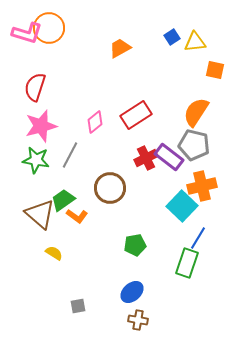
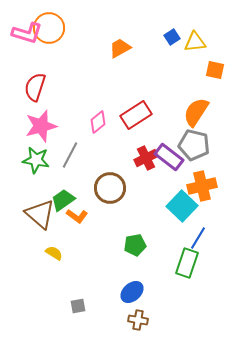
pink diamond: moved 3 px right
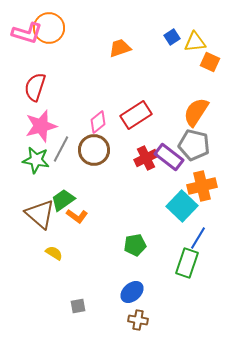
orange trapezoid: rotated 10 degrees clockwise
orange square: moved 5 px left, 8 px up; rotated 12 degrees clockwise
gray line: moved 9 px left, 6 px up
brown circle: moved 16 px left, 38 px up
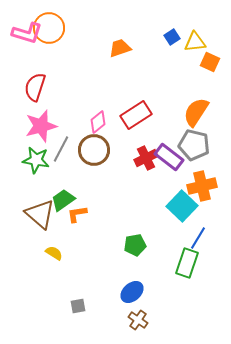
orange L-shape: moved 2 px up; rotated 135 degrees clockwise
brown cross: rotated 24 degrees clockwise
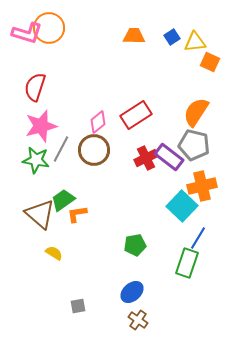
orange trapezoid: moved 14 px right, 12 px up; rotated 20 degrees clockwise
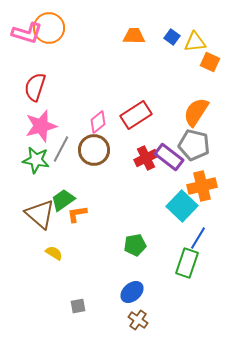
blue square: rotated 21 degrees counterclockwise
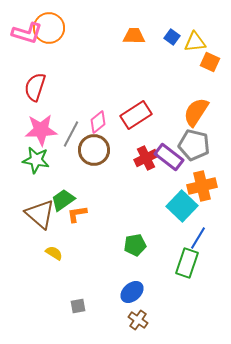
pink star: moved 4 px down; rotated 12 degrees clockwise
gray line: moved 10 px right, 15 px up
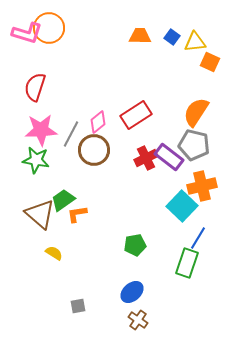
orange trapezoid: moved 6 px right
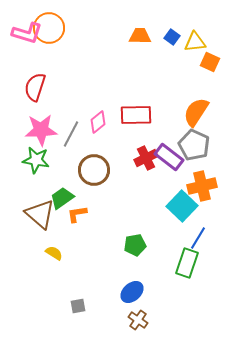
red rectangle: rotated 32 degrees clockwise
gray pentagon: rotated 12 degrees clockwise
brown circle: moved 20 px down
green trapezoid: moved 1 px left, 2 px up
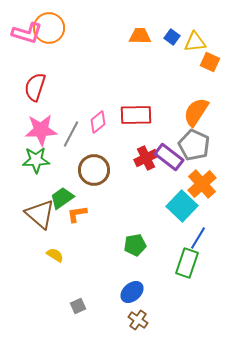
green star: rotated 12 degrees counterclockwise
orange cross: moved 2 px up; rotated 28 degrees counterclockwise
yellow semicircle: moved 1 px right, 2 px down
gray square: rotated 14 degrees counterclockwise
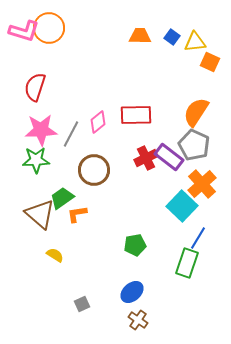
pink L-shape: moved 3 px left, 2 px up
gray square: moved 4 px right, 2 px up
